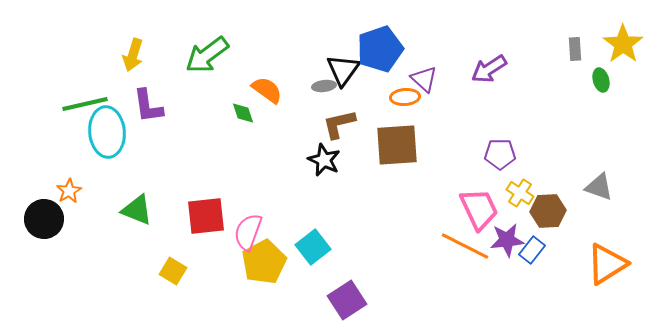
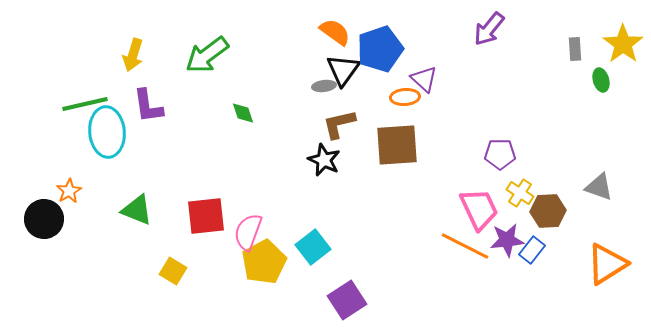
purple arrow: moved 40 px up; rotated 18 degrees counterclockwise
orange semicircle: moved 68 px right, 58 px up
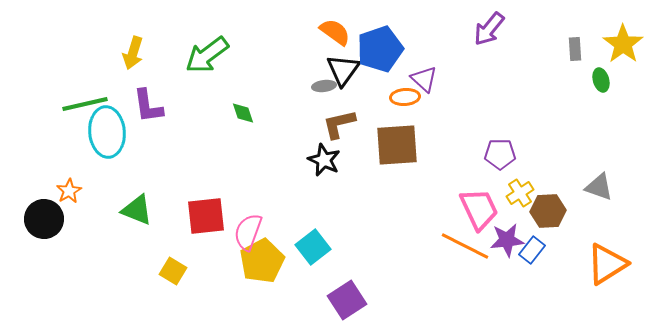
yellow arrow: moved 2 px up
yellow cross: rotated 24 degrees clockwise
yellow pentagon: moved 2 px left, 1 px up
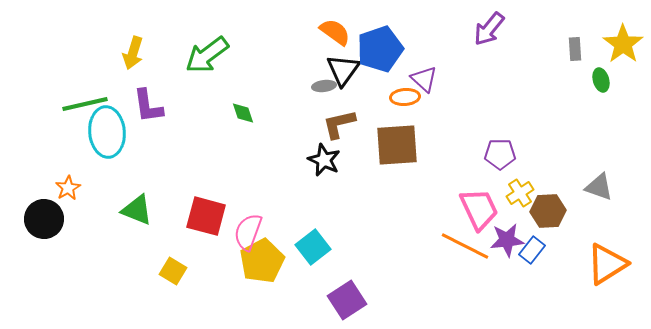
orange star: moved 1 px left, 3 px up
red square: rotated 21 degrees clockwise
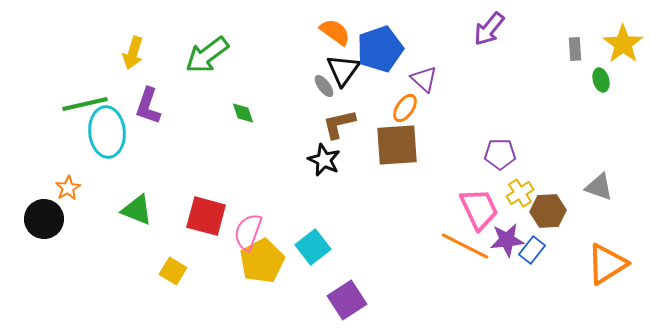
gray ellipse: rotated 60 degrees clockwise
orange ellipse: moved 11 px down; rotated 52 degrees counterclockwise
purple L-shape: rotated 27 degrees clockwise
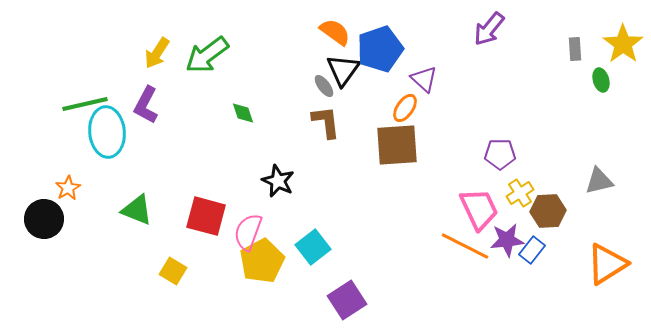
yellow arrow: moved 24 px right; rotated 16 degrees clockwise
purple L-shape: moved 2 px left, 1 px up; rotated 9 degrees clockwise
brown L-shape: moved 13 px left, 2 px up; rotated 96 degrees clockwise
black star: moved 46 px left, 21 px down
gray triangle: moved 6 px up; rotated 32 degrees counterclockwise
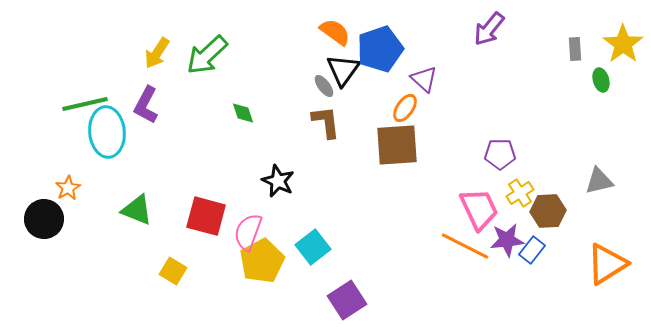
green arrow: rotated 6 degrees counterclockwise
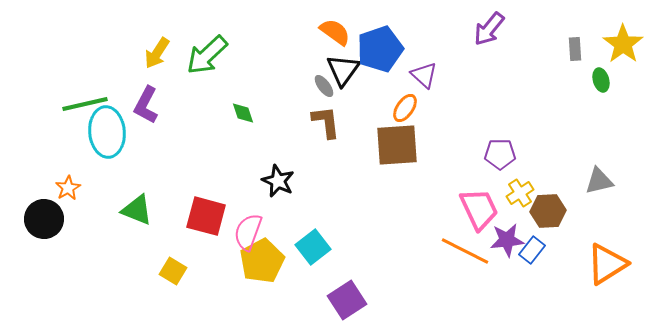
purple triangle: moved 4 px up
orange line: moved 5 px down
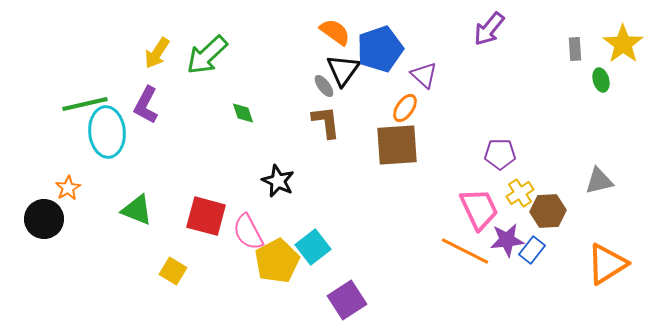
pink semicircle: rotated 48 degrees counterclockwise
yellow pentagon: moved 15 px right
